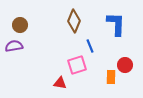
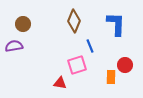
brown circle: moved 3 px right, 1 px up
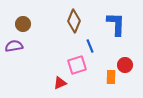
red triangle: rotated 32 degrees counterclockwise
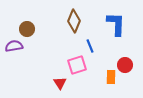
brown circle: moved 4 px right, 5 px down
red triangle: rotated 40 degrees counterclockwise
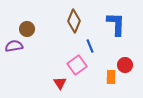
pink square: rotated 18 degrees counterclockwise
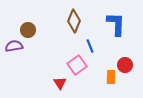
brown circle: moved 1 px right, 1 px down
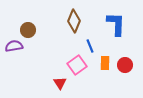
orange rectangle: moved 6 px left, 14 px up
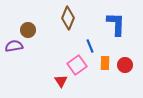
brown diamond: moved 6 px left, 3 px up
red triangle: moved 1 px right, 2 px up
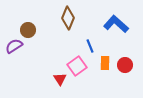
blue L-shape: rotated 50 degrees counterclockwise
purple semicircle: rotated 24 degrees counterclockwise
pink square: moved 1 px down
red triangle: moved 1 px left, 2 px up
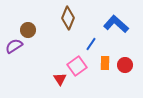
blue line: moved 1 px right, 2 px up; rotated 56 degrees clockwise
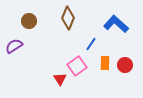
brown circle: moved 1 px right, 9 px up
